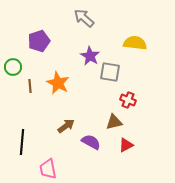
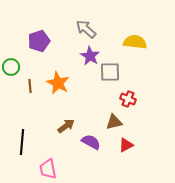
gray arrow: moved 2 px right, 11 px down
yellow semicircle: moved 1 px up
green circle: moved 2 px left
gray square: rotated 10 degrees counterclockwise
red cross: moved 1 px up
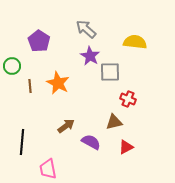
purple pentagon: rotated 20 degrees counterclockwise
green circle: moved 1 px right, 1 px up
red triangle: moved 2 px down
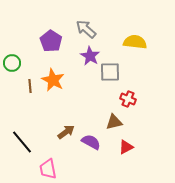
purple pentagon: moved 12 px right
green circle: moved 3 px up
orange star: moved 5 px left, 3 px up
brown arrow: moved 6 px down
black line: rotated 45 degrees counterclockwise
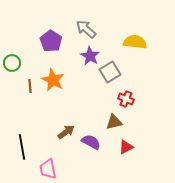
gray square: rotated 30 degrees counterclockwise
red cross: moved 2 px left
black line: moved 5 px down; rotated 30 degrees clockwise
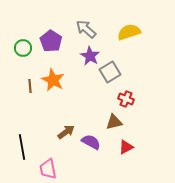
yellow semicircle: moved 6 px left, 10 px up; rotated 25 degrees counterclockwise
green circle: moved 11 px right, 15 px up
